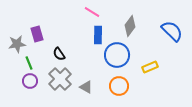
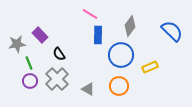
pink line: moved 2 px left, 2 px down
purple rectangle: moved 3 px right, 1 px down; rotated 28 degrees counterclockwise
blue circle: moved 4 px right
gray cross: moved 3 px left
gray triangle: moved 2 px right, 2 px down
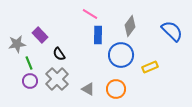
orange circle: moved 3 px left, 3 px down
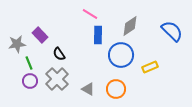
gray diamond: rotated 20 degrees clockwise
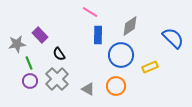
pink line: moved 2 px up
blue semicircle: moved 1 px right, 7 px down
orange circle: moved 3 px up
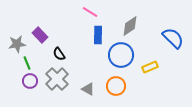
green line: moved 2 px left
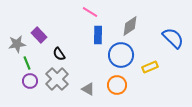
purple rectangle: moved 1 px left
orange circle: moved 1 px right, 1 px up
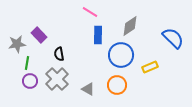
black semicircle: rotated 24 degrees clockwise
green line: rotated 32 degrees clockwise
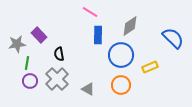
orange circle: moved 4 px right
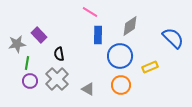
blue circle: moved 1 px left, 1 px down
